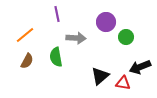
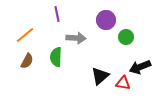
purple circle: moved 2 px up
green semicircle: rotated 12 degrees clockwise
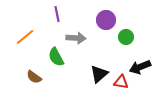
orange line: moved 2 px down
green semicircle: rotated 30 degrees counterclockwise
brown semicircle: moved 7 px right, 16 px down; rotated 98 degrees clockwise
black triangle: moved 1 px left, 2 px up
red triangle: moved 2 px left, 1 px up
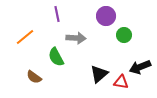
purple circle: moved 4 px up
green circle: moved 2 px left, 2 px up
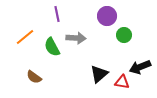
purple circle: moved 1 px right
green semicircle: moved 4 px left, 10 px up
red triangle: moved 1 px right
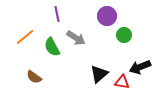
gray arrow: rotated 30 degrees clockwise
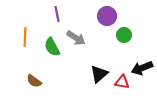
orange line: rotated 48 degrees counterclockwise
black arrow: moved 2 px right, 1 px down
brown semicircle: moved 4 px down
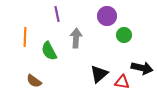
gray arrow: rotated 120 degrees counterclockwise
green semicircle: moved 3 px left, 4 px down
black arrow: rotated 145 degrees counterclockwise
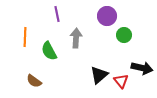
black triangle: moved 1 px down
red triangle: moved 1 px left, 1 px up; rotated 42 degrees clockwise
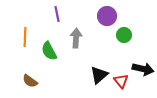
black arrow: moved 1 px right, 1 px down
brown semicircle: moved 4 px left
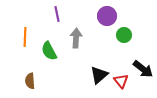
black arrow: rotated 25 degrees clockwise
brown semicircle: rotated 49 degrees clockwise
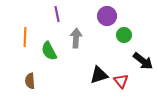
black arrow: moved 8 px up
black triangle: rotated 24 degrees clockwise
